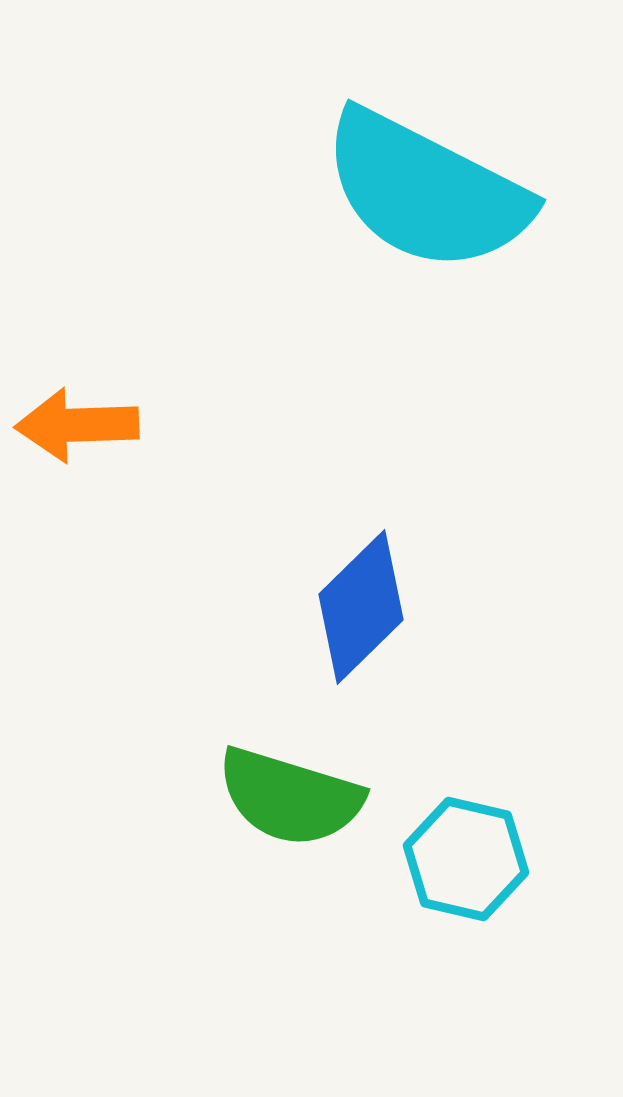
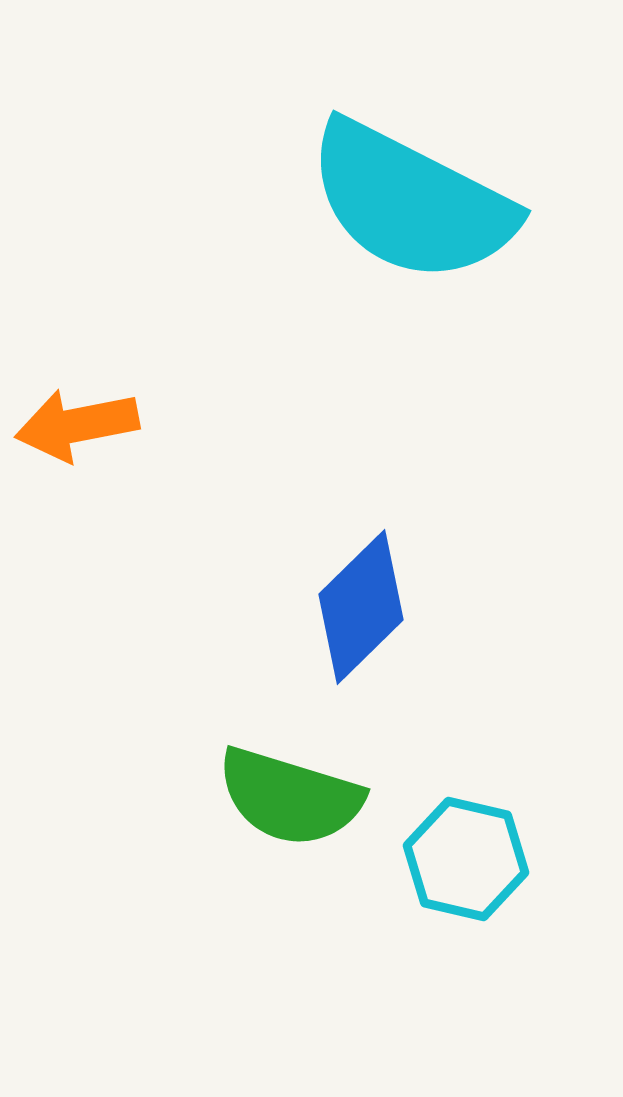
cyan semicircle: moved 15 px left, 11 px down
orange arrow: rotated 9 degrees counterclockwise
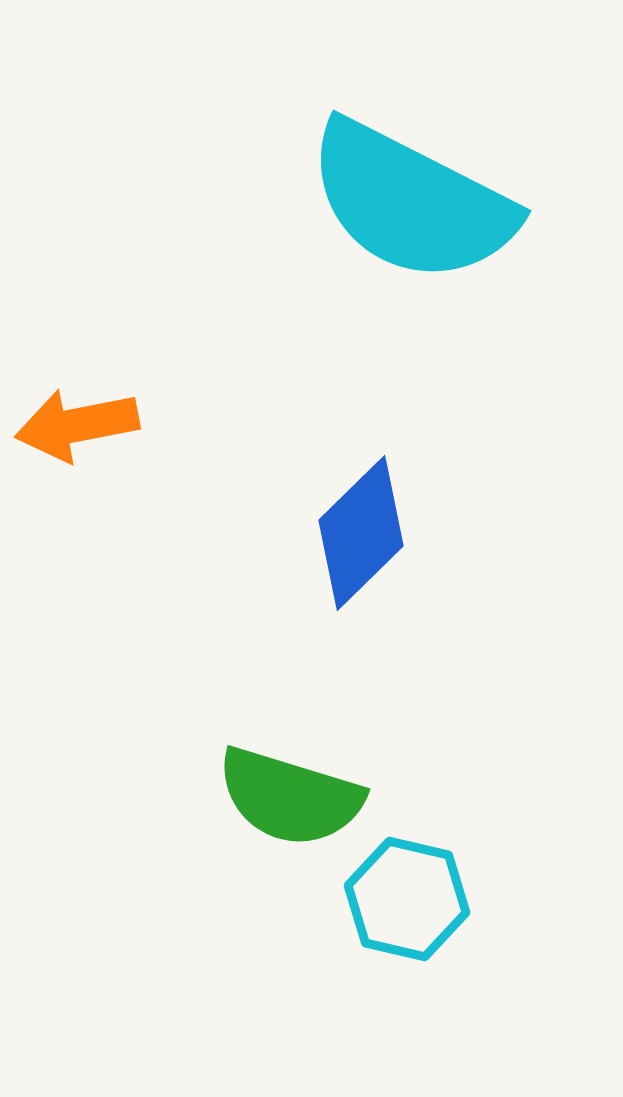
blue diamond: moved 74 px up
cyan hexagon: moved 59 px left, 40 px down
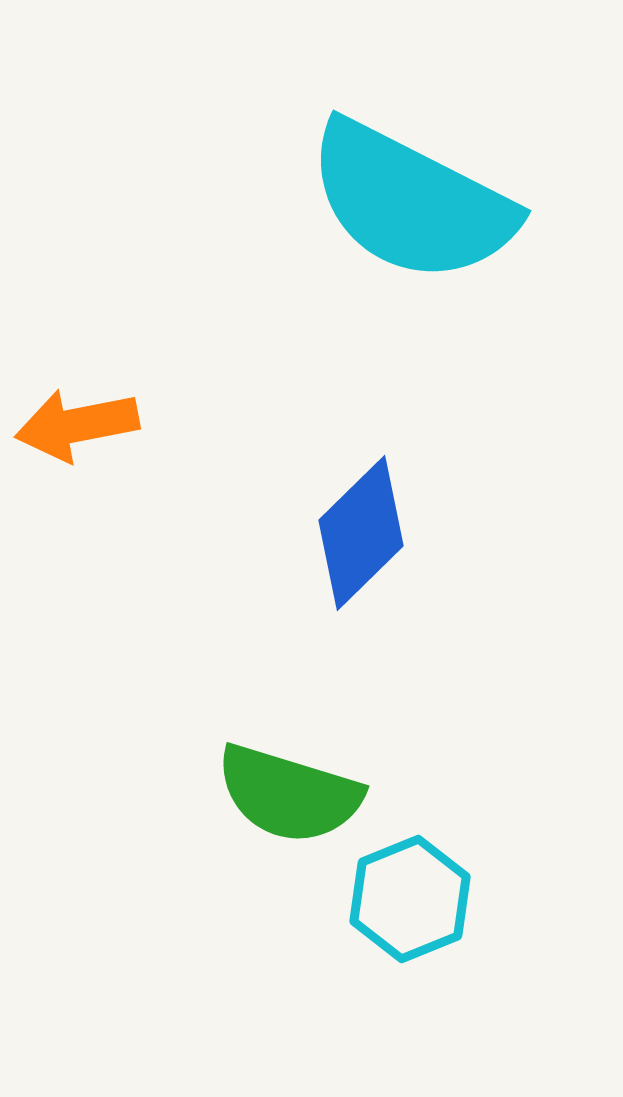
green semicircle: moved 1 px left, 3 px up
cyan hexagon: moved 3 px right; rotated 25 degrees clockwise
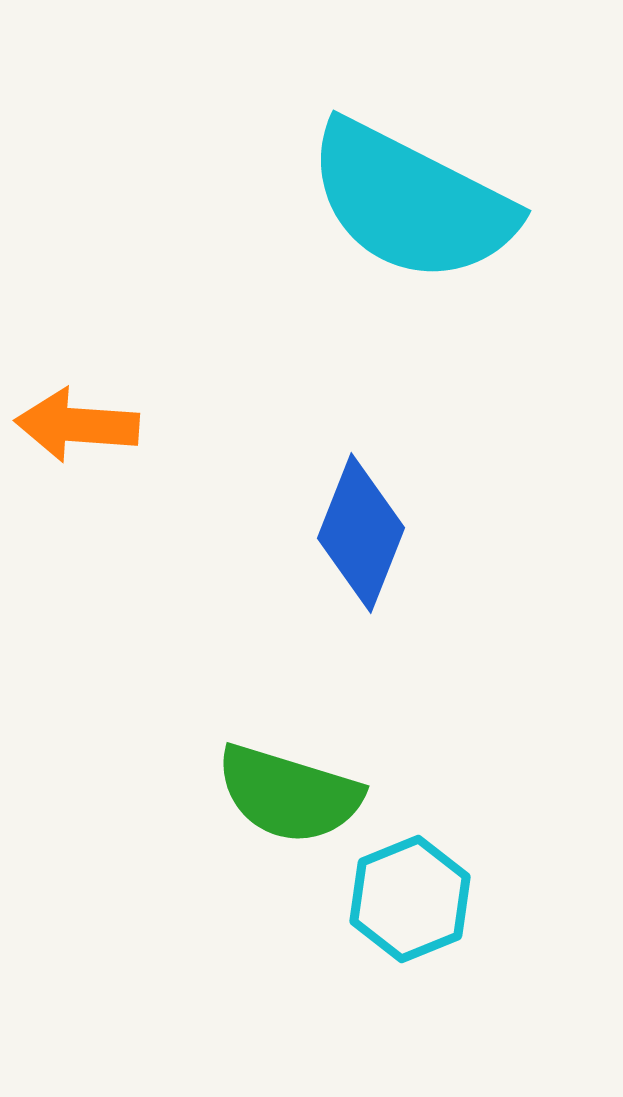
orange arrow: rotated 15 degrees clockwise
blue diamond: rotated 24 degrees counterclockwise
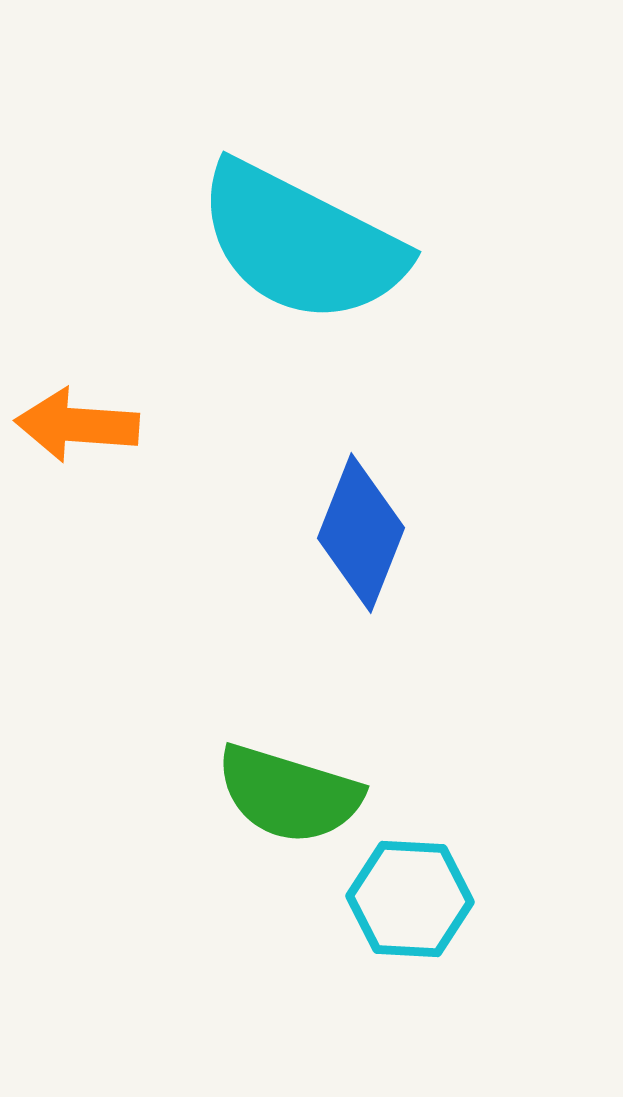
cyan semicircle: moved 110 px left, 41 px down
cyan hexagon: rotated 25 degrees clockwise
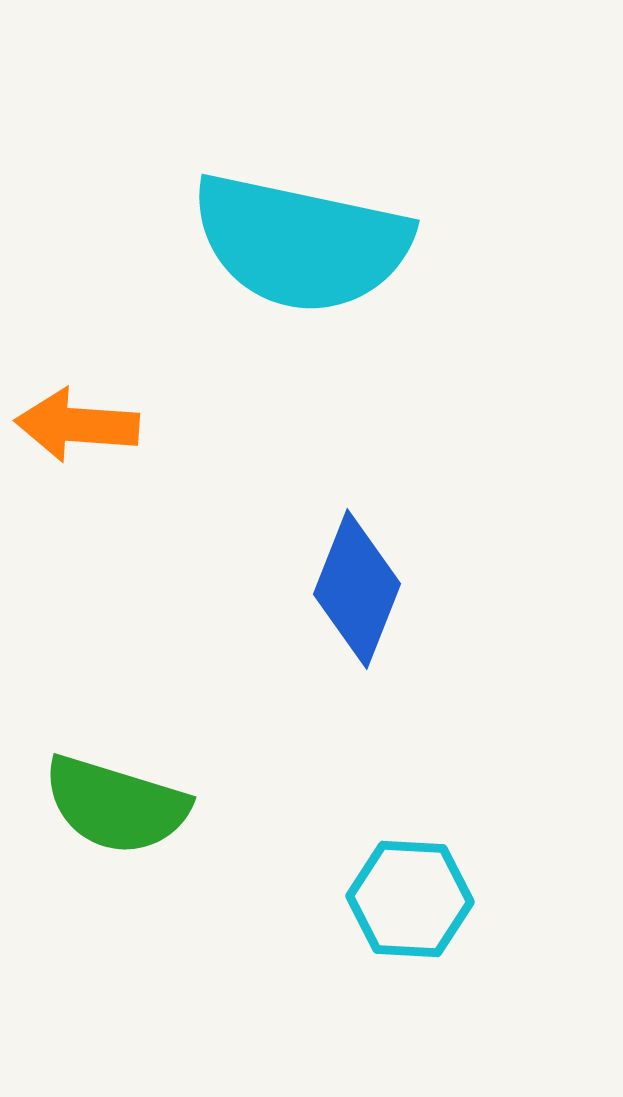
cyan semicircle: rotated 15 degrees counterclockwise
blue diamond: moved 4 px left, 56 px down
green semicircle: moved 173 px left, 11 px down
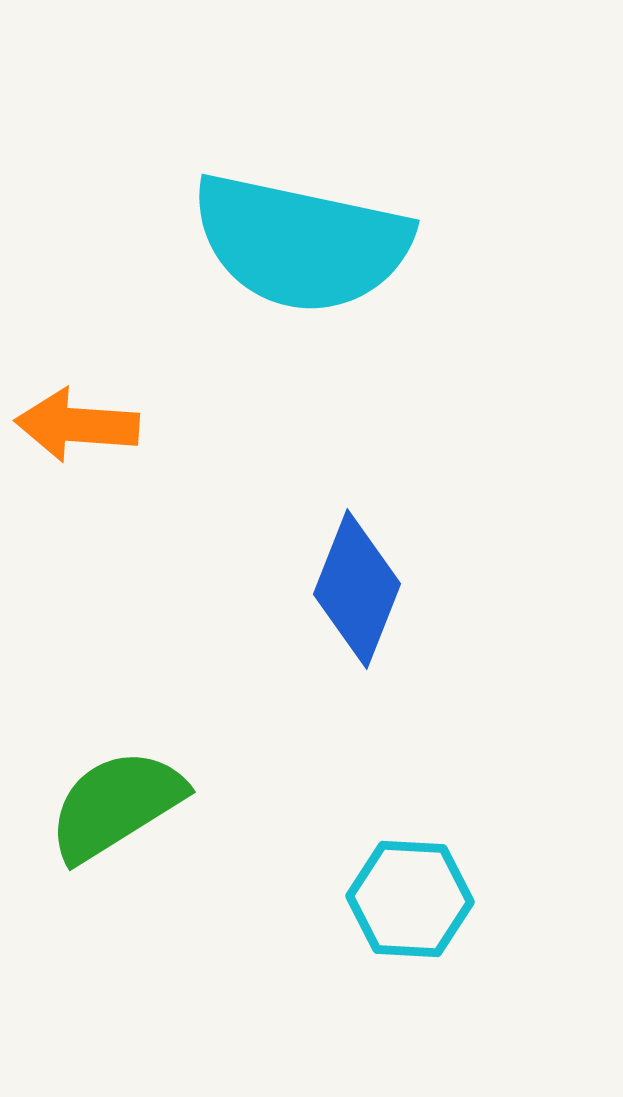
green semicircle: rotated 131 degrees clockwise
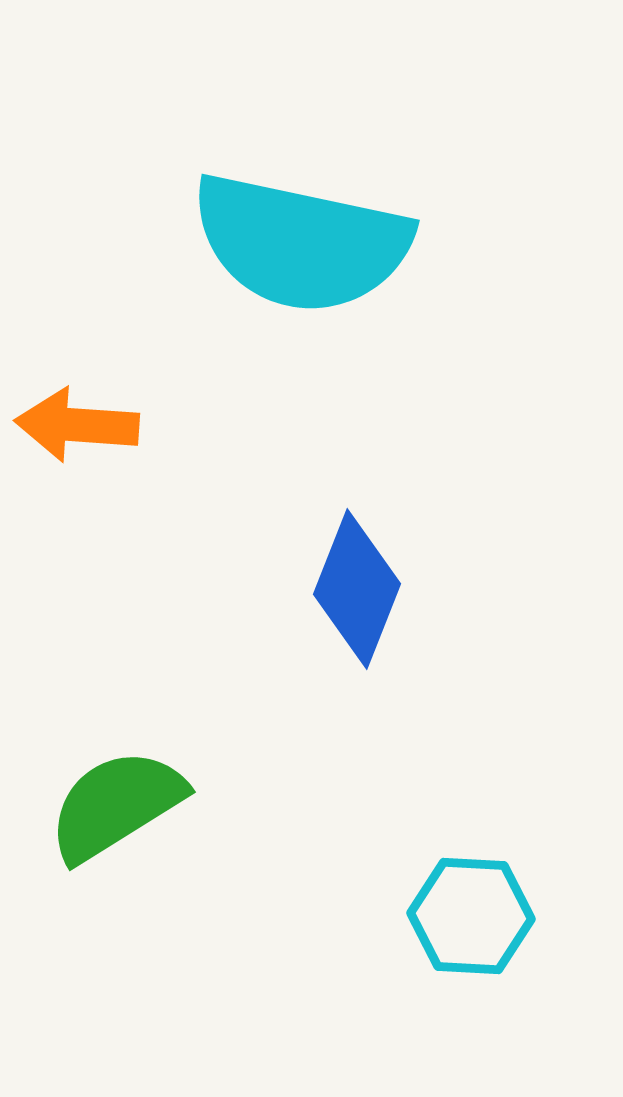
cyan hexagon: moved 61 px right, 17 px down
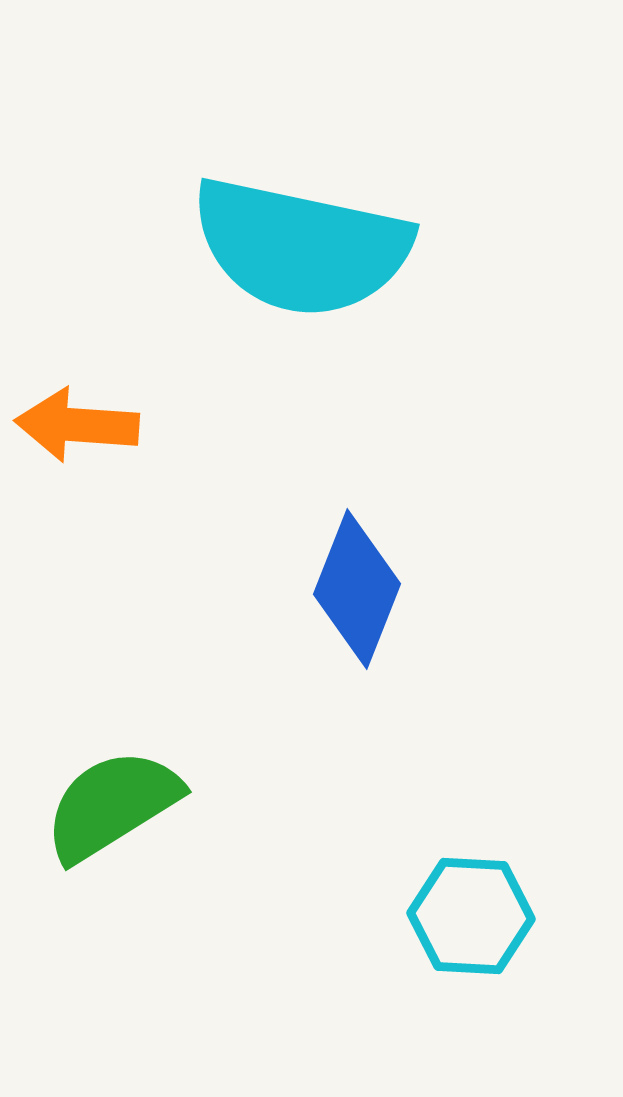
cyan semicircle: moved 4 px down
green semicircle: moved 4 px left
